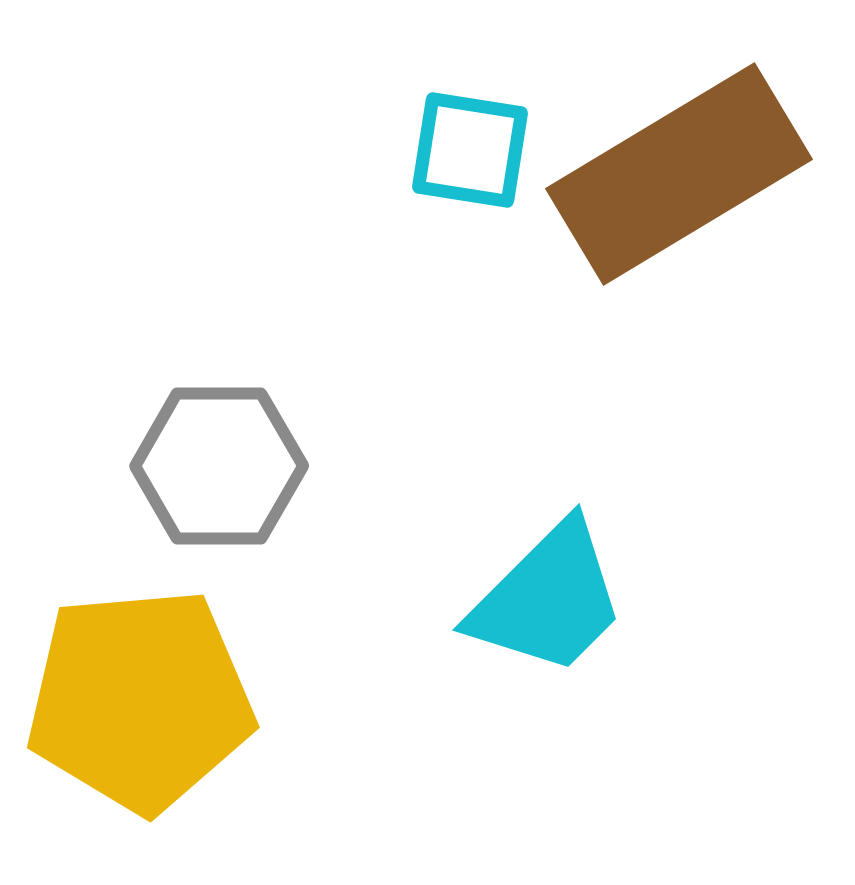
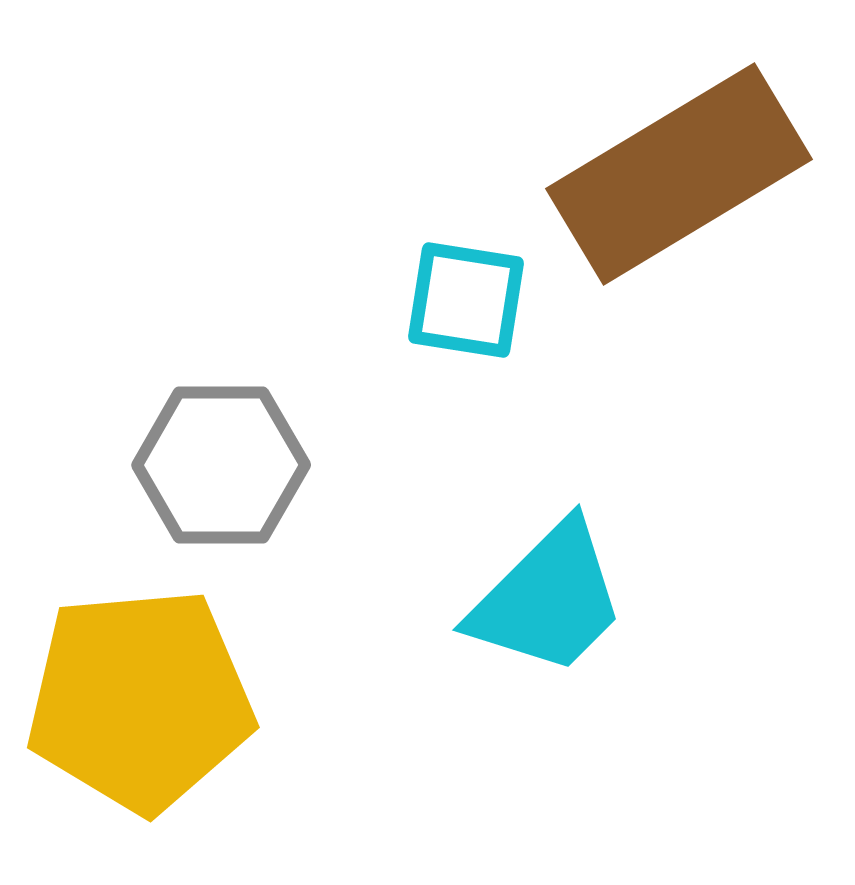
cyan square: moved 4 px left, 150 px down
gray hexagon: moved 2 px right, 1 px up
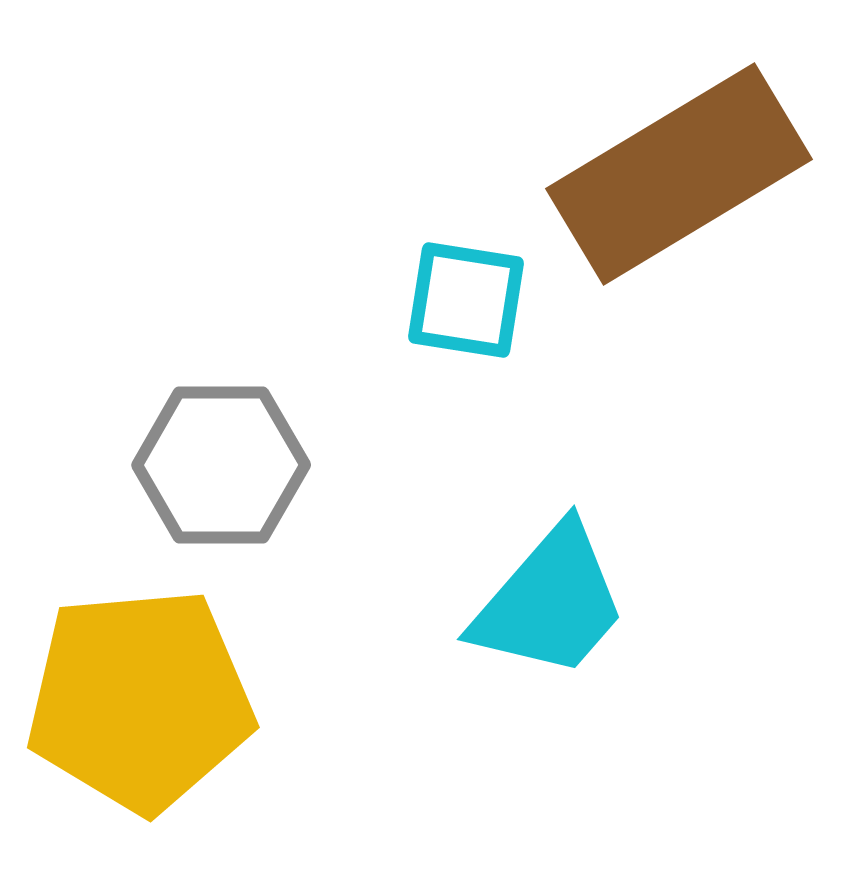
cyan trapezoid: moved 2 px right, 3 px down; rotated 4 degrees counterclockwise
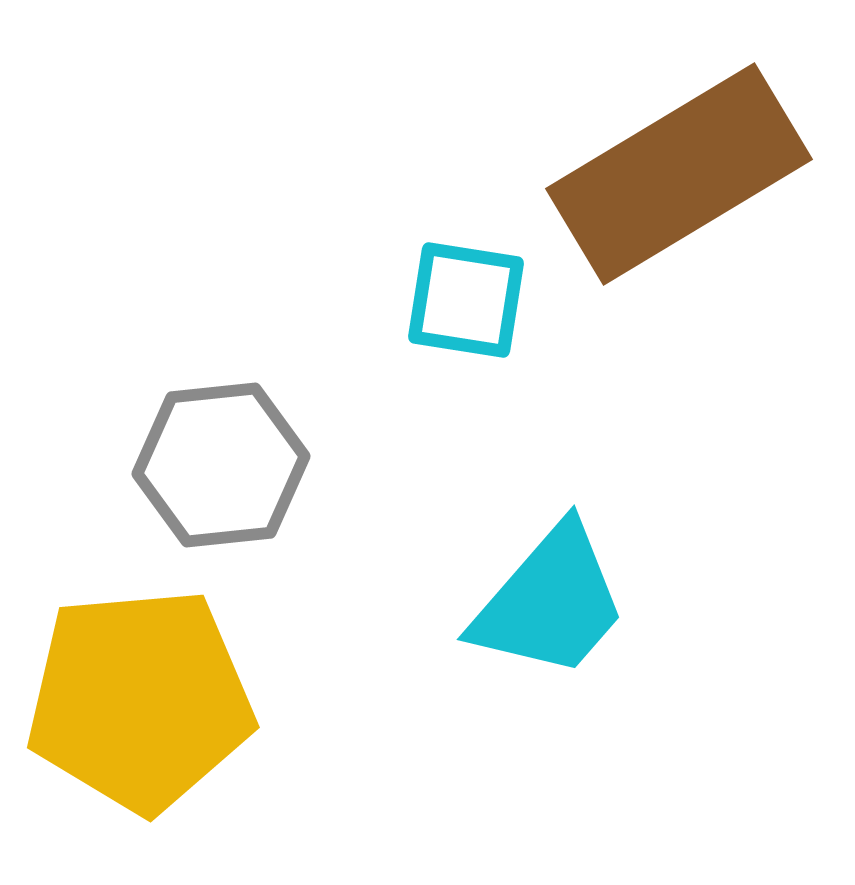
gray hexagon: rotated 6 degrees counterclockwise
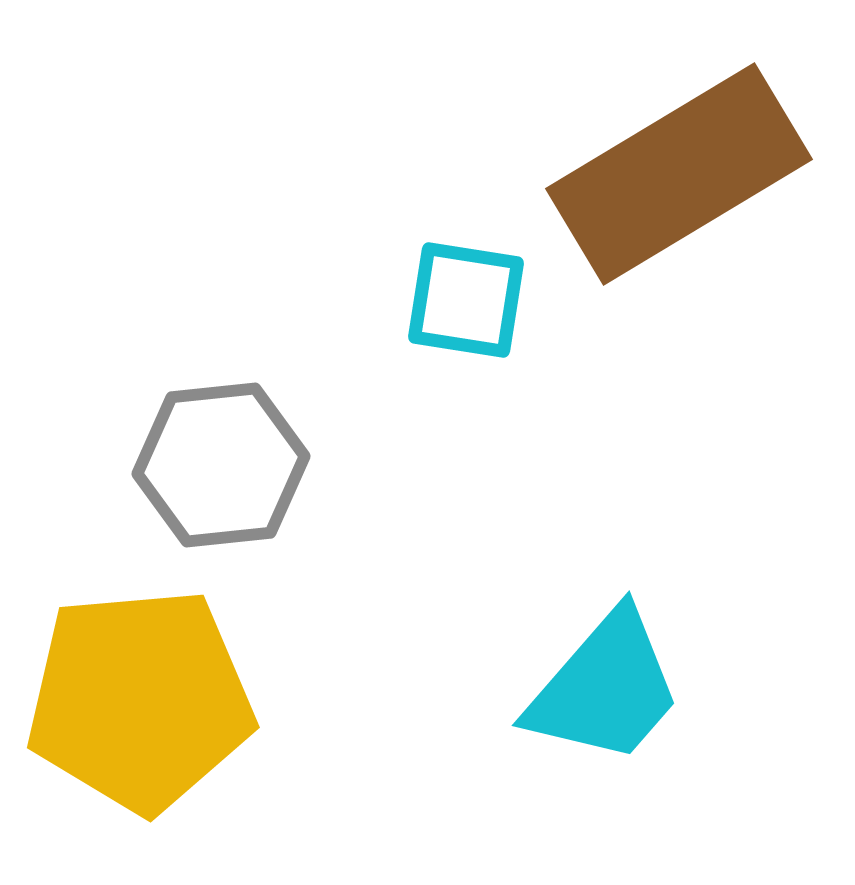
cyan trapezoid: moved 55 px right, 86 px down
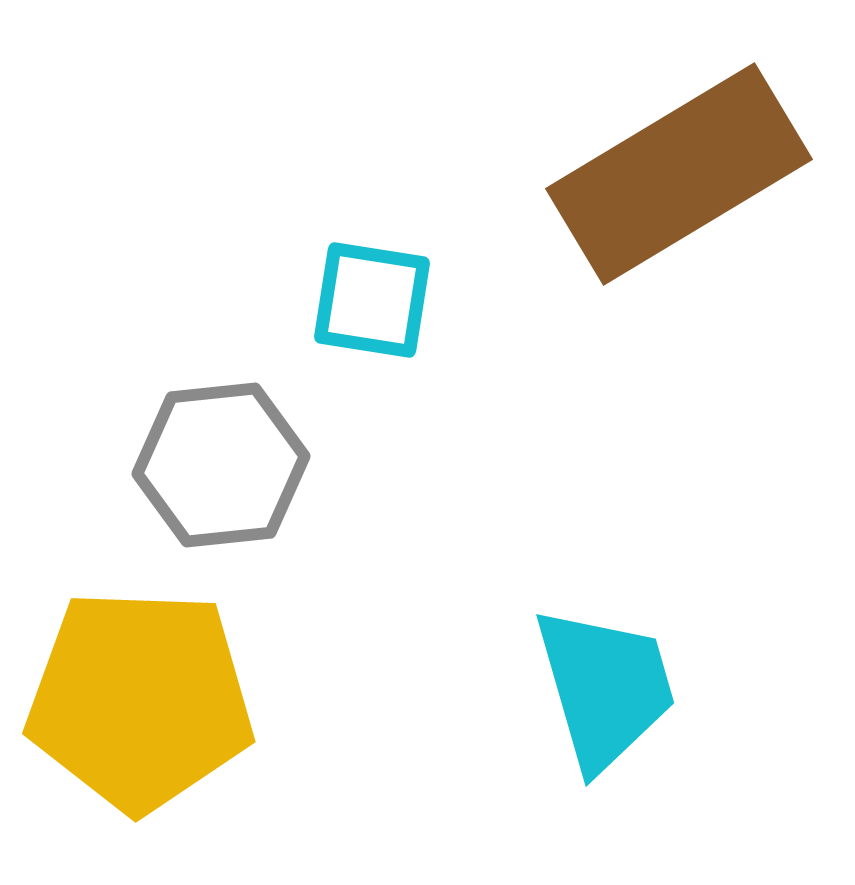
cyan square: moved 94 px left
cyan trapezoid: rotated 57 degrees counterclockwise
yellow pentagon: rotated 7 degrees clockwise
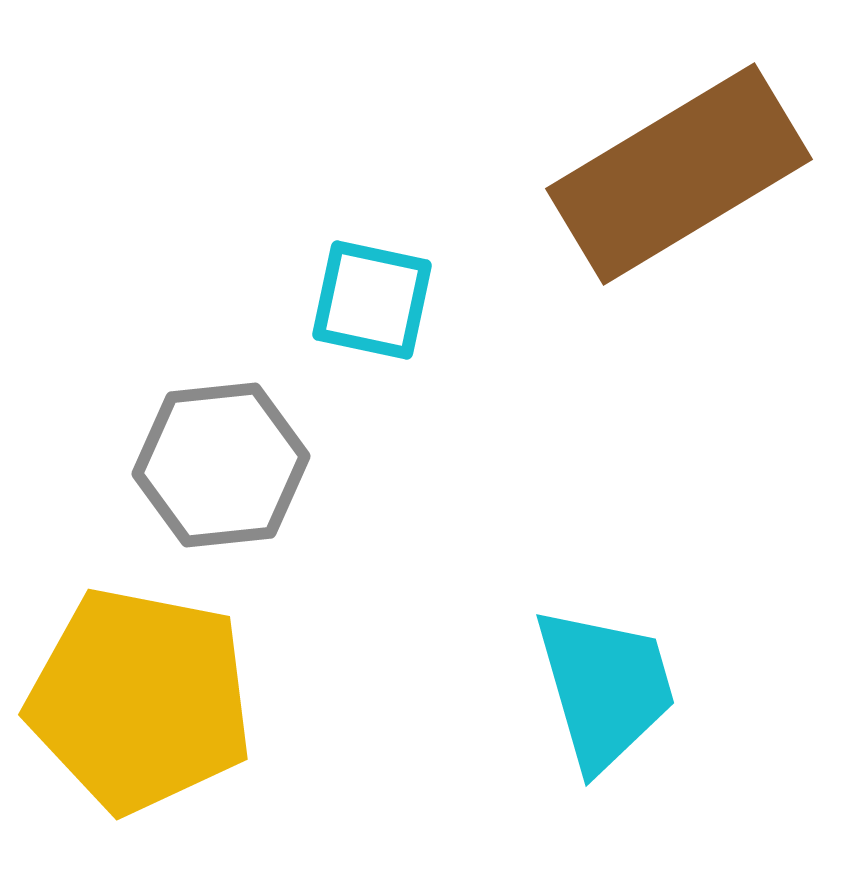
cyan square: rotated 3 degrees clockwise
yellow pentagon: rotated 9 degrees clockwise
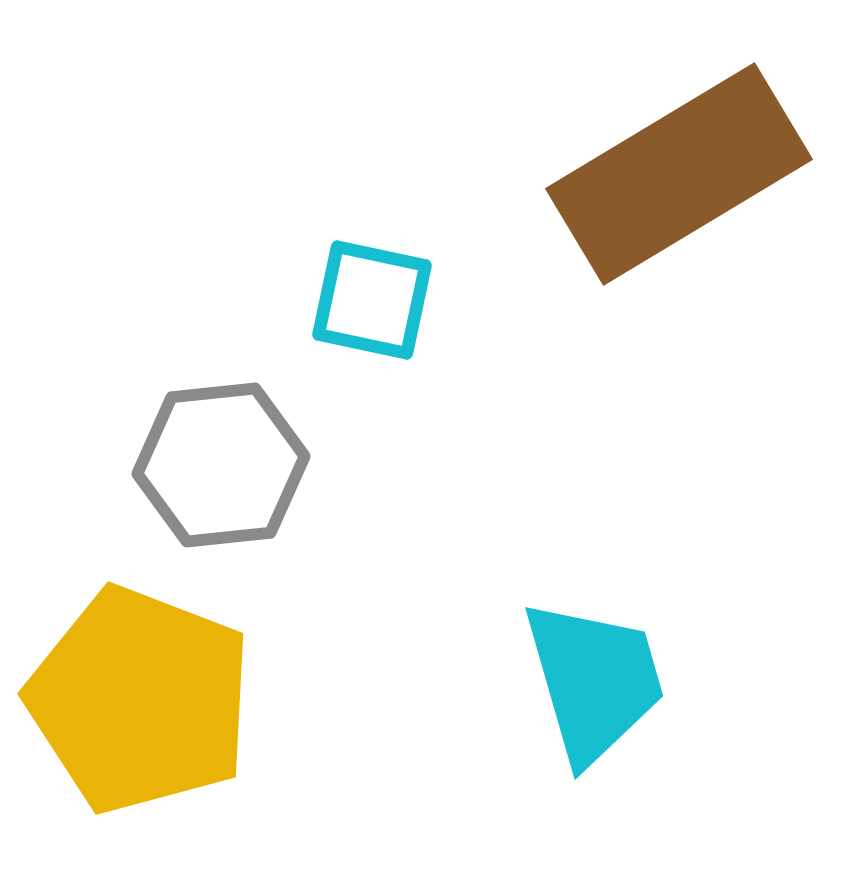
cyan trapezoid: moved 11 px left, 7 px up
yellow pentagon: rotated 10 degrees clockwise
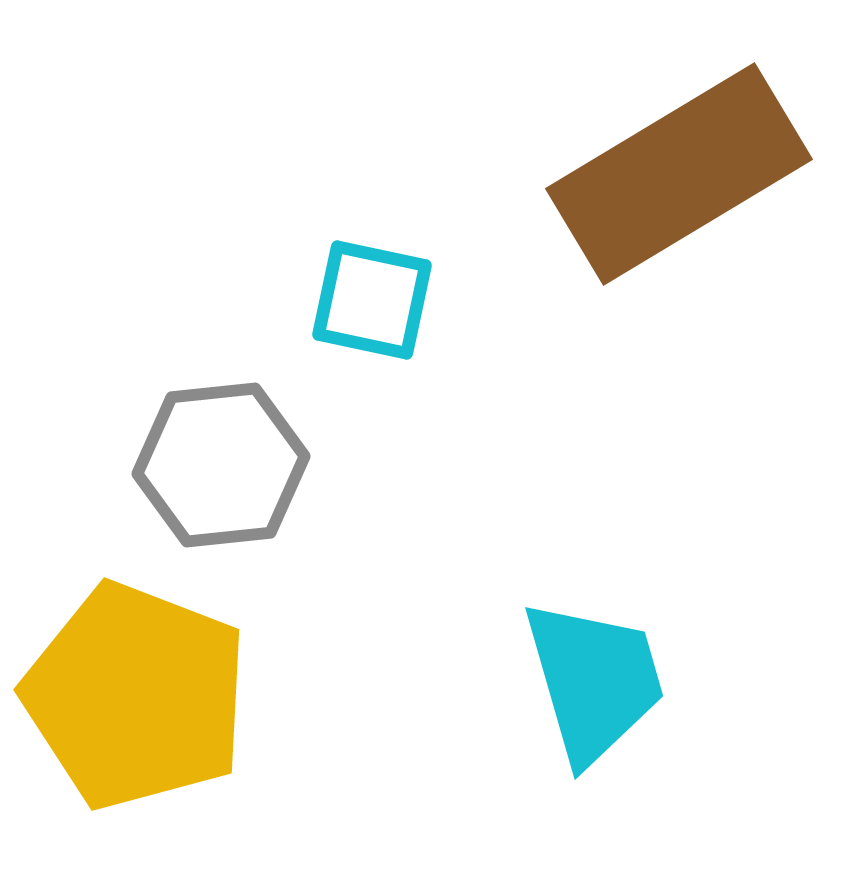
yellow pentagon: moved 4 px left, 4 px up
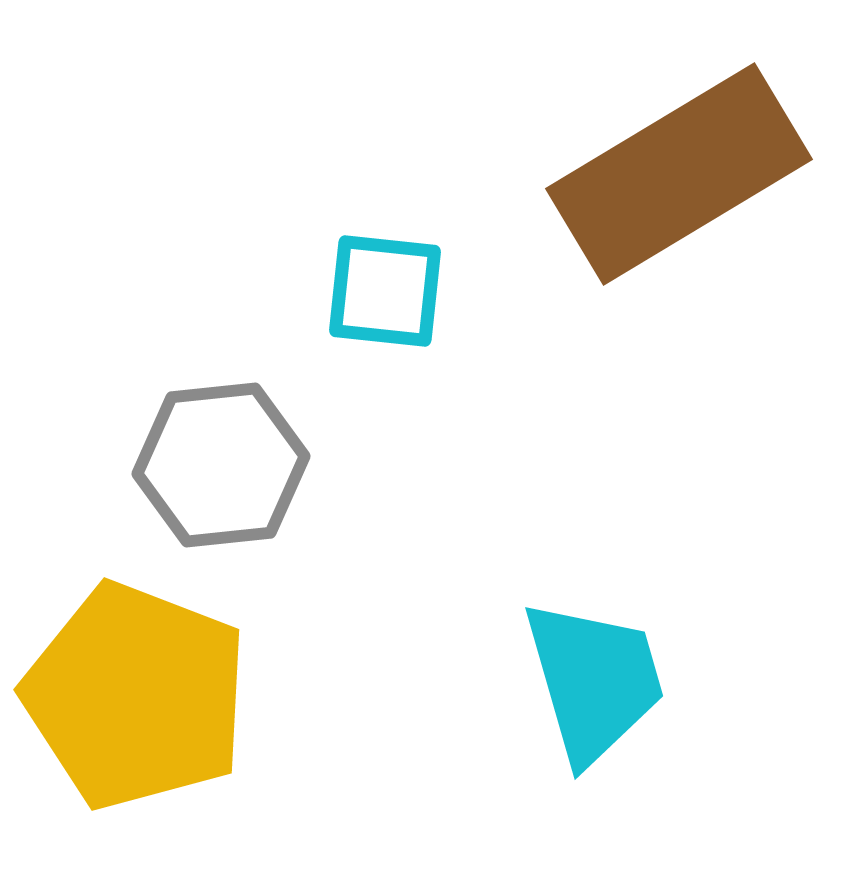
cyan square: moved 13 px right, 9 px up; rotated 6 degrees counterclockwise
